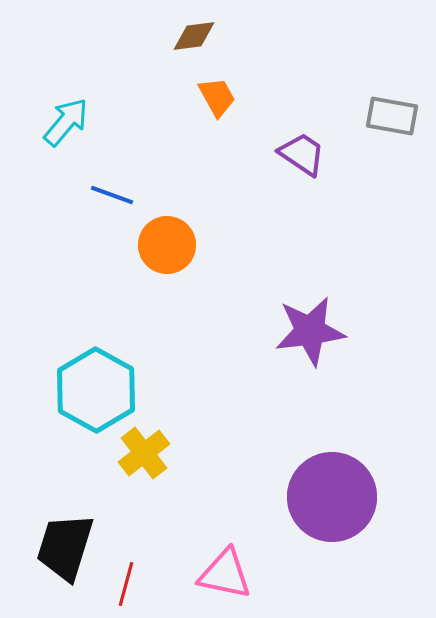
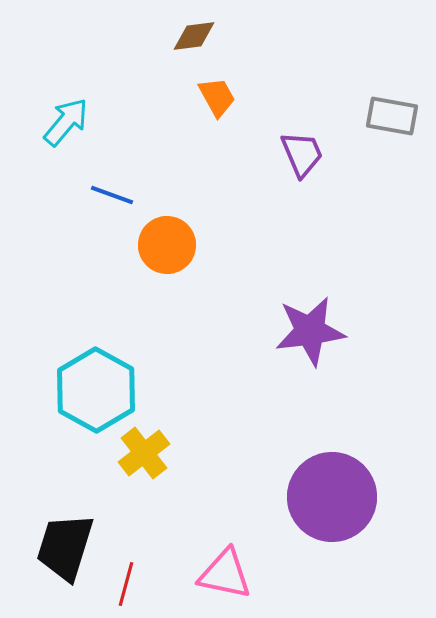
purple trapezoid: rotated 33 degrees clockwise
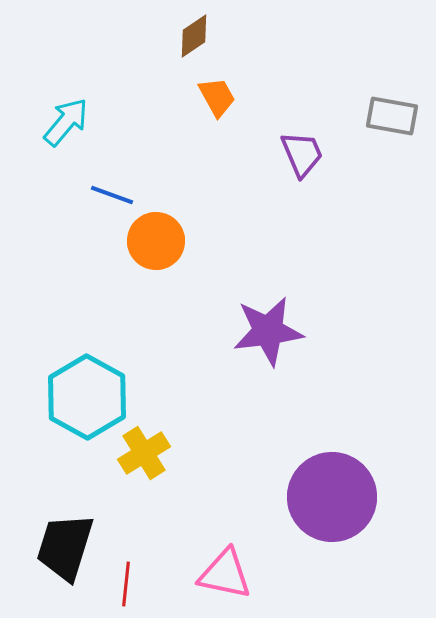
brown diamond: rotated 27 degrees counterclockwise
orange circle: moved 11 px left, 4 px up
purple star: moved 42 px left
cyan hexagon: moved 9 px left, 7 px down
yellow cross: rotated 6 degrees clockwise
red line: rotated 9 degrees counterclockwise
